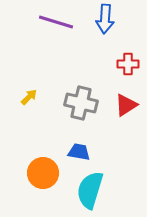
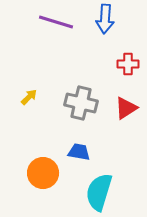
red triangle: moved 3 px down
cyan semicircle: moved 9 px right, 2 px down
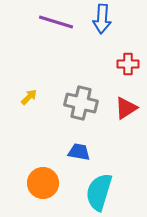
blue arrow: moved 3 px left
orange circle: moved 10 px down
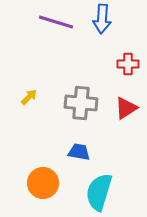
gray cross: rotated 8 degrees counterclockwise
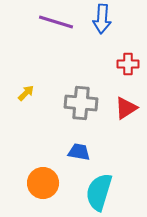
yellow arrow: moved 3 px left, 4 px up
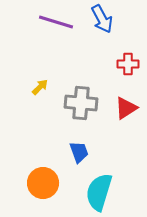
blue arrow: rotated 32 degrees counterclockwise
yellow arrow: moved 14 px right, 6 px up
blue trapezoid: rotated 60 degrees clockwise
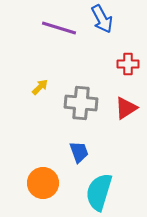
purple line: moved 3 px right, 6 px down
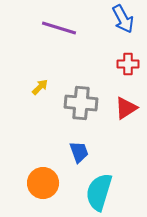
blue arrow: moved 21 px right
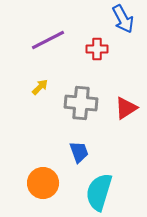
purple line: moved 11 px left, 12 px down; rotated 44 degrees counterclockwise
red cross: moved 31 px left, 15 px up
